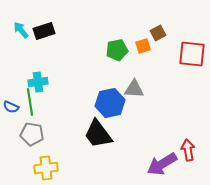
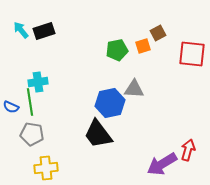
red arrow: rotated 25 degrees clockwise
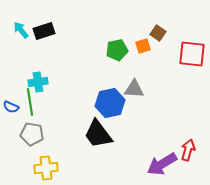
brown square: rotated 28 degrees counterclockwise
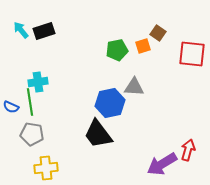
gray triangle: moved 2 px up
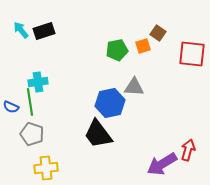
gray pentagon: rotated 10 degrees clockwise
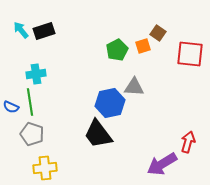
green pentagon: rotated 15 degrees counterclockwise
red square: moved 2 px left
cyan cross: moved 2 px left, 8 px up
red arrow: moved 8 px up
yellow cross: moved 1 px left
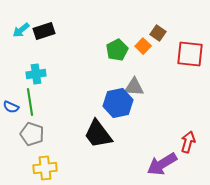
cyan arrow: rotated 90 degrees counterclockwise
orange square: rotated 28 degrees counterclockwise
blue hexagon: moved 8 px right
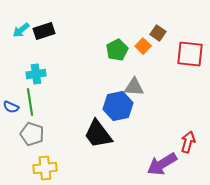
blue hexagon: moved 3 px down
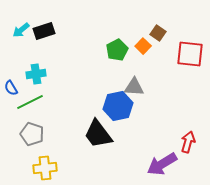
green line: rotated 72 degrees clockwise
blue semicircle: moved 19 px up; rotated 35 degrees clockwise
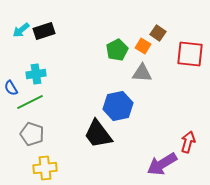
orange square: rotated 14 degrees counterclockwise
gray triangle: moved 8 px right, 14 px up
